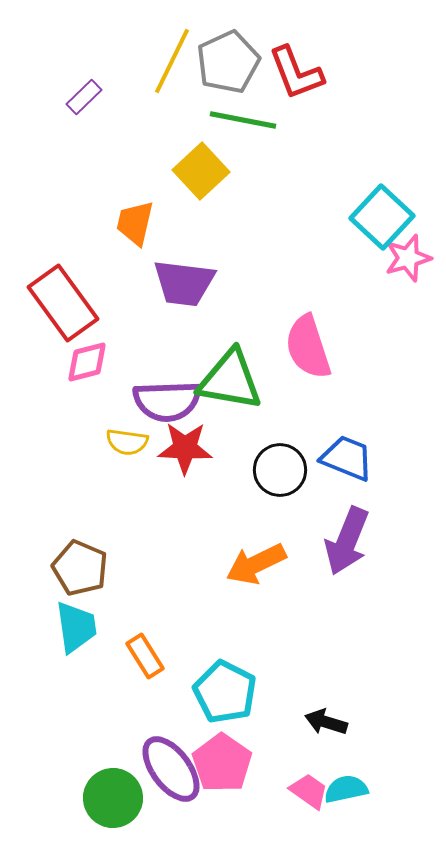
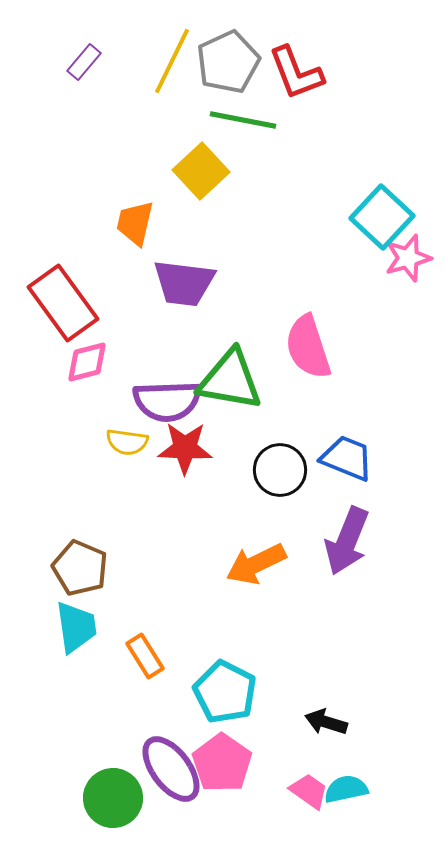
purple rectangle: moved 35 px up; rotated 6 degrees counterclockwise
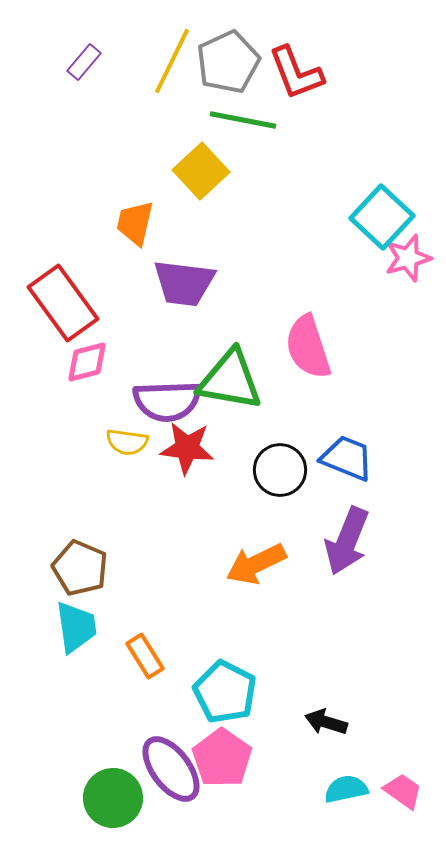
red star: moved 2 px right; rotated 4 degrees clockwise
pink pentagon: moved 5 px up
pink trapezoid: moved 94 px right
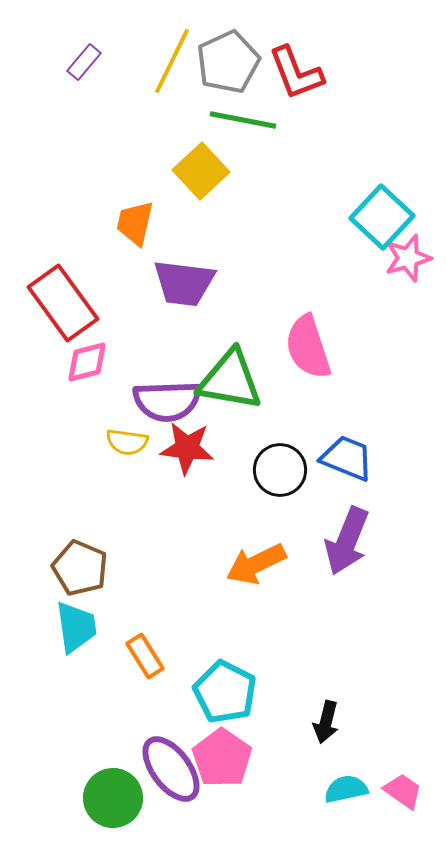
black arrow: rotated 93 degrees counterclockwise
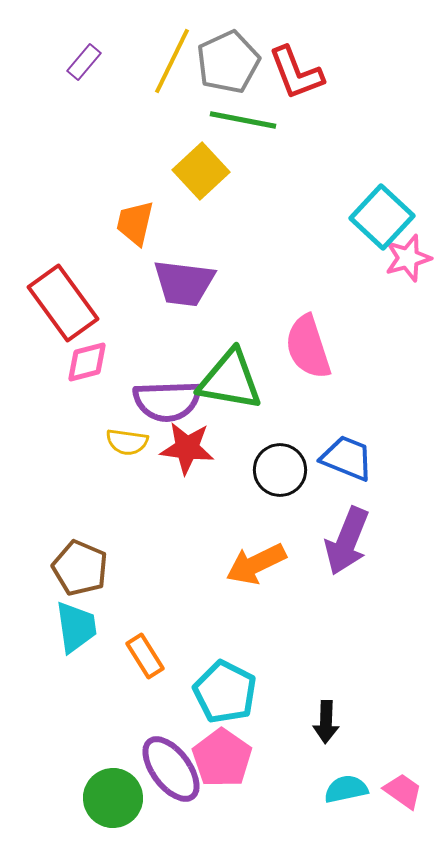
black arrow: rotated 12 degrees counterclockwise
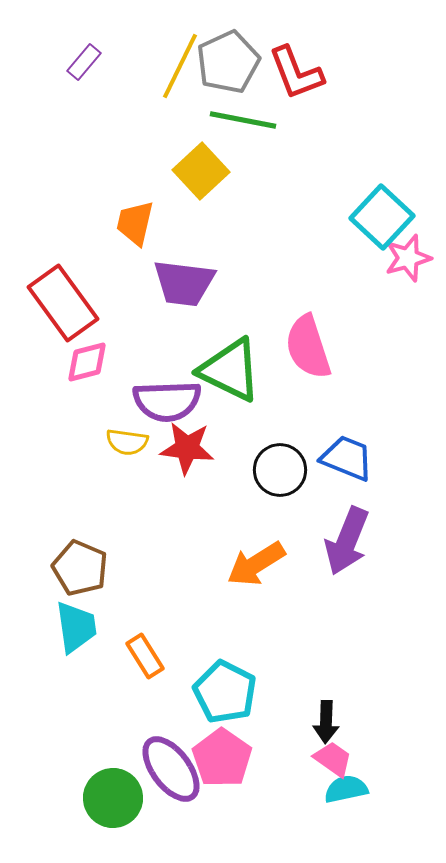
yellow line: moved 8 px right, 5 px down
green triangle: moved 10 px up; rotated 16 degrees clockwise
orange arrow: rotated 6 degrees counterclockwise
pink trapezoid: moved 70 px left, 32 px up
